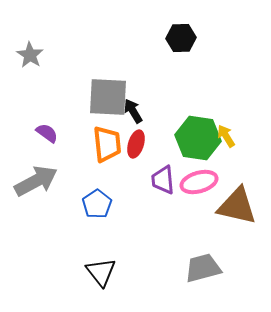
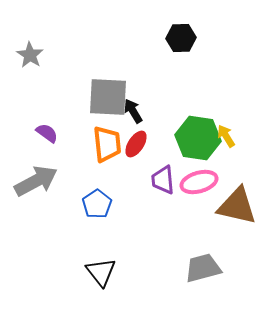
red ellipse: rotated 16 degrees clockwise
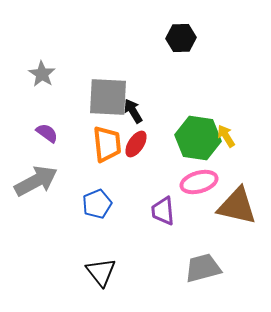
gray star: moved 12 px right, 19 px down
purple trapezoid: moved 31 px down
blue pentagon: rotated 12 degrees clockwise
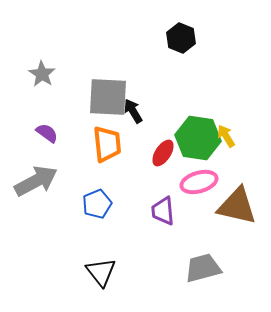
black hexagon: rotated 24 degrees clockwise
red ellipse: moved 27 px right, 9 px down
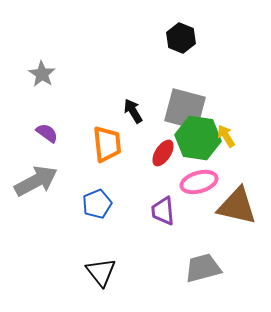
gray square: moved 77 px right, 12 px down; rotated 12 degrees clockwise
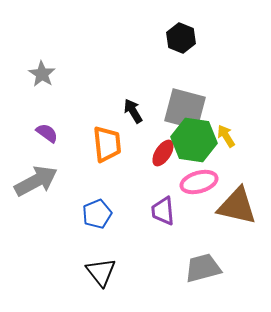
green hexagon: moved 4 px left, 2 px down
blue pentagon: moved 10 px down
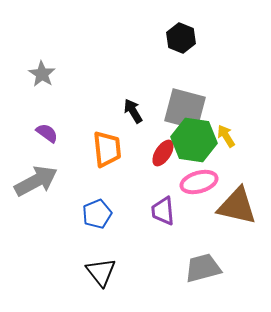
orange trapezoid: moved 5 px down
